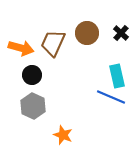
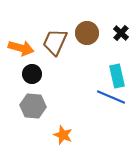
brown trapezoid: moved 2 px right, 1 px up
black circle: moved 1 px up
gray hexagon: rotated 20 degrees counterclockwise
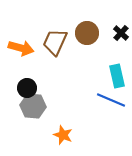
black circle: moved 5 px left, 14 px down
blue line: moved 3 px down
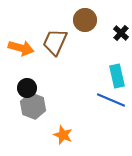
brown circle: moved 2 px left, 13 px up
gray hexagon: rotated 15 degrees clockwise
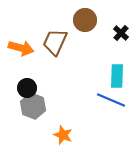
cyan rectangle: rotated 15 degrees clockwise
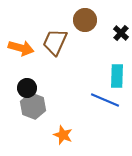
blue line: moved 6 px left
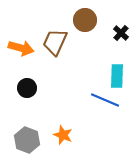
gray hexagon: moved 6 px left, 34 px down
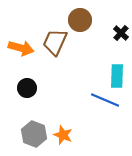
brown circle: moved 5 px left
gray hexagon: moved 7 px right, 6 px up
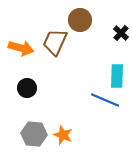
gray hexagon: rotated 15 degrees counterclockwise
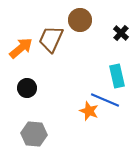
brown trapezoid: moved 4 px left, 3 px up
orange arrow: rotated 55 degrees counterclockwise
cyan rectangle: rotated 15 degrees counterclockwise
orange star: moved 26 px right, 24 px up
